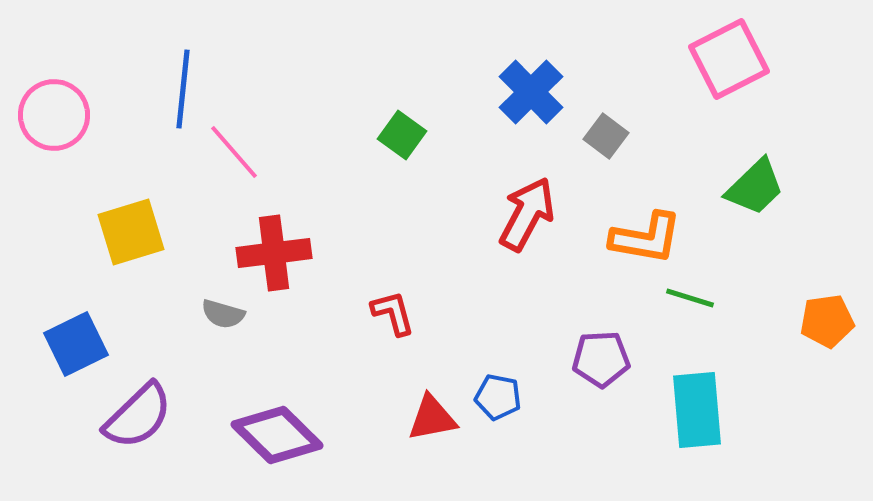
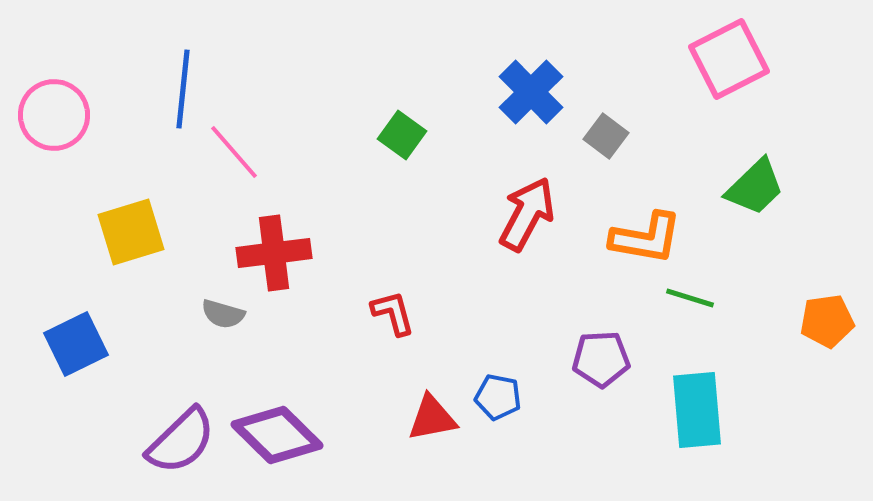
purple semicircle: moved 43 px right, 25 px down
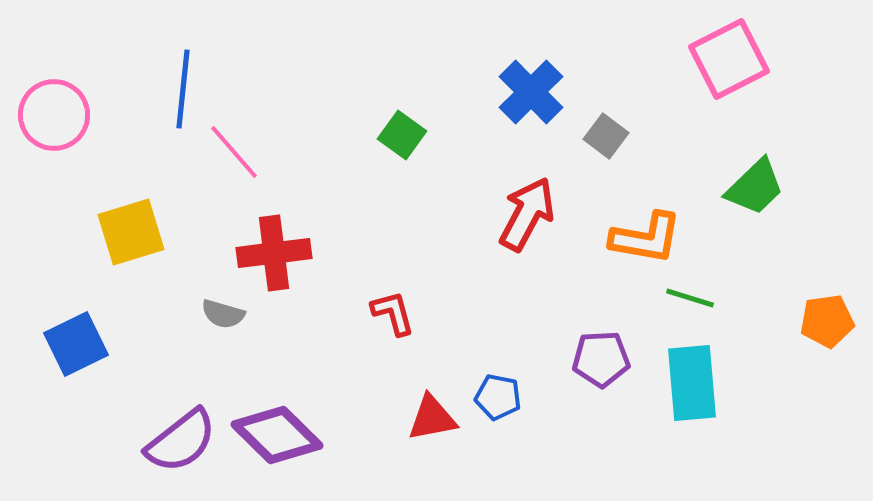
cyan rectangle: moved 5 px left, 27 px up
purple semicircle: rotated 6 degrees clockwise
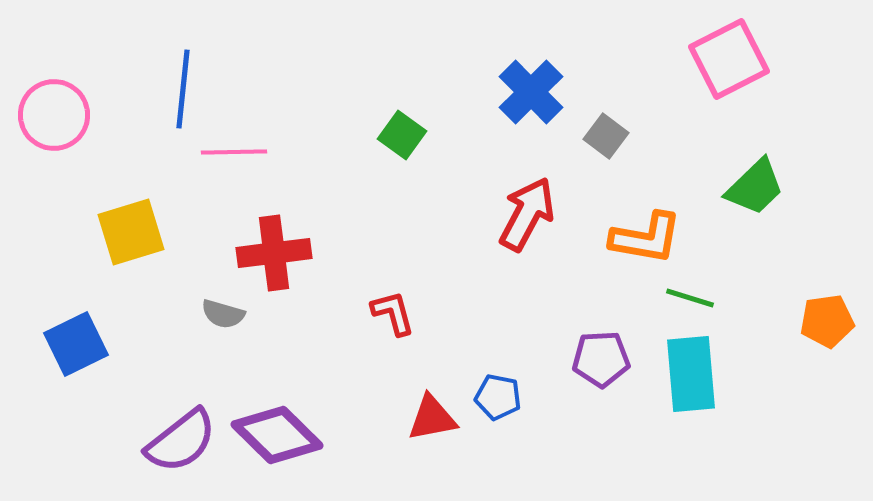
pink line: rotated 50 degrees counterclockwise
cyan rectangle: moved 1 px left, 9 px up
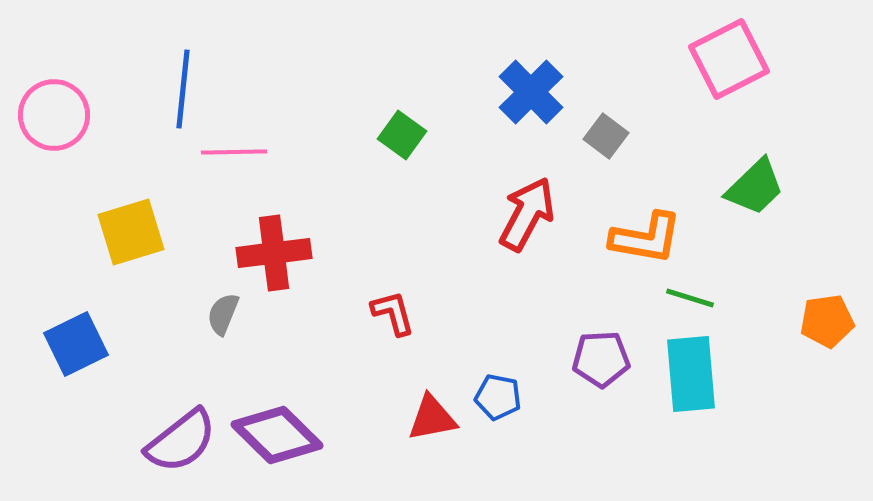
gray semicircle: rotated 96 degrees clockwise
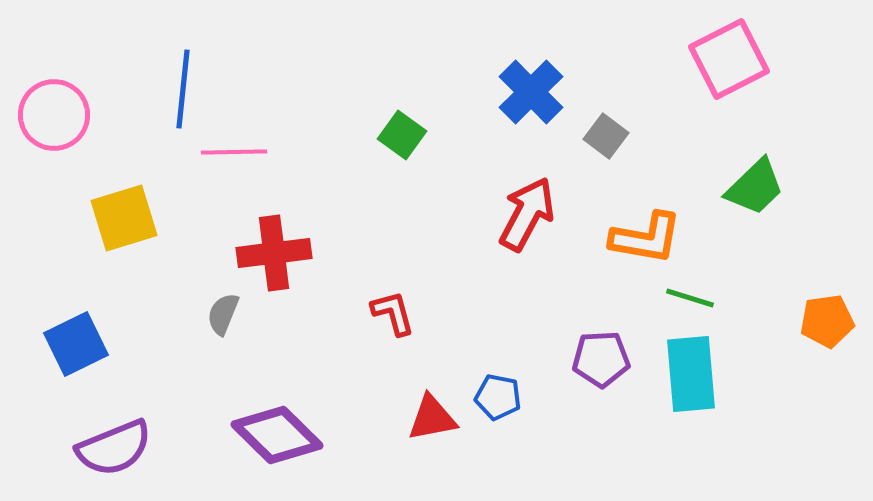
yellow square: moved 7 px left, 14 px up
purple semicircle: moved 67 px left, 7 px down; rotated 16 degrees clockwise
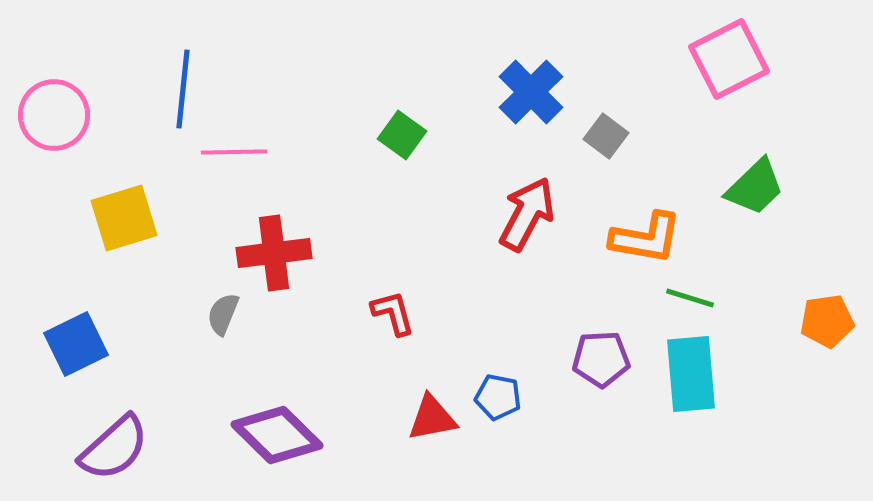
purple semicircle: rotated 20 degrees counterclockwise
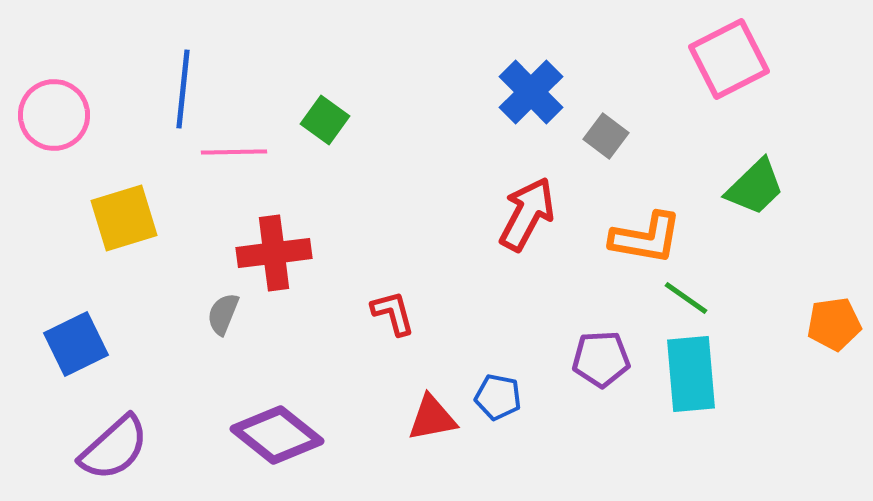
green square: moved 77 px left, 15 px up
green line: moved 4 px left; rotated 18 degrees clockwise
orange pentagon: moved 7 px right, 3 px down
purple diamond: rotated 6 degrees counterclockwise
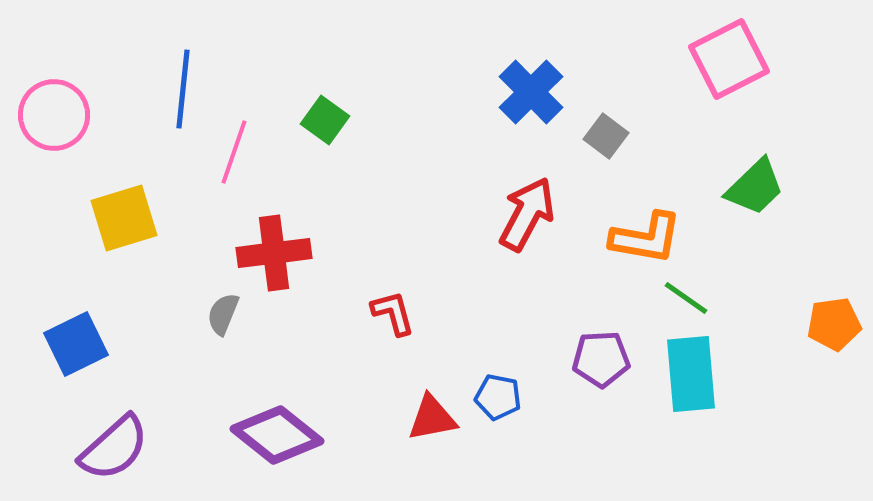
pink line: rotated 70 degrees counterclockwise
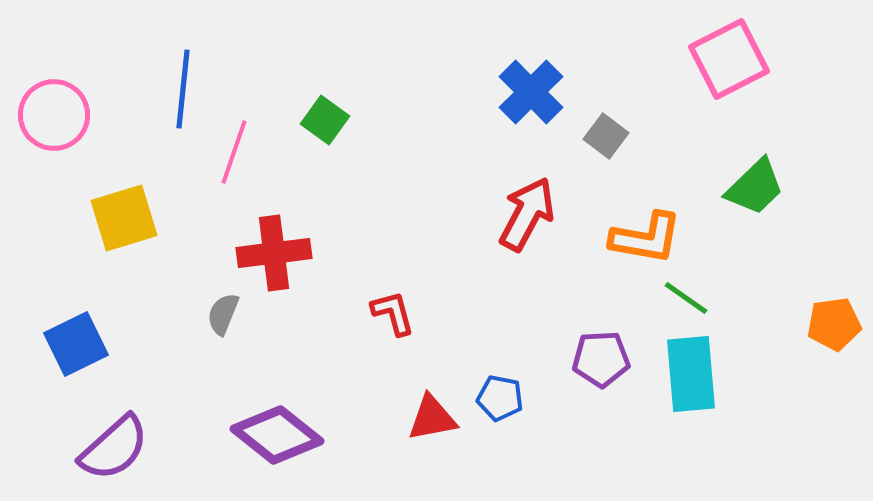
blue pentagon: moved 2 px right, 1 px down
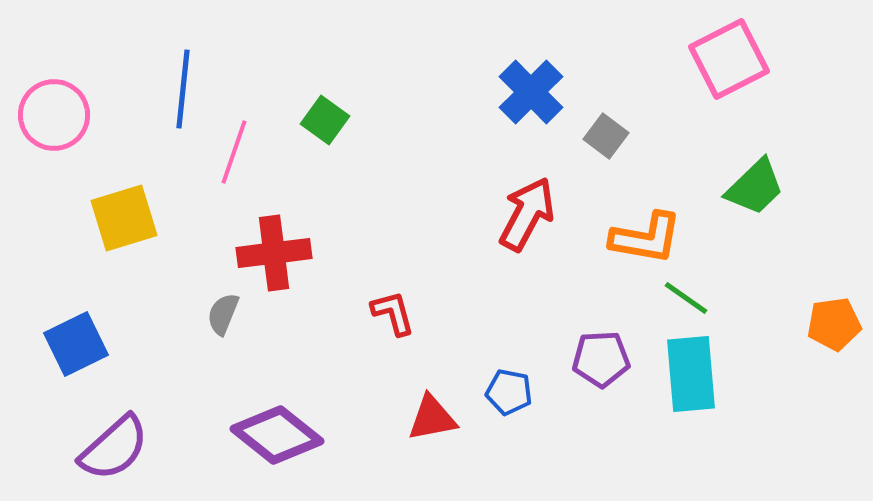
blue pentagon: moved 9 px right, 6 px up
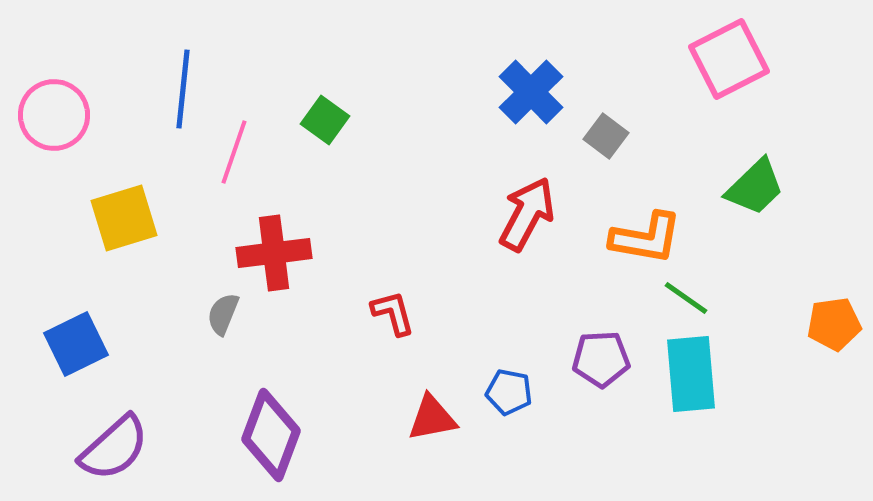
purple diamond: moved 6 px left; rotated 72 degrees clockwise
